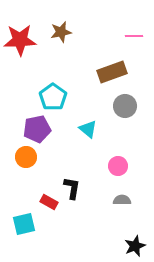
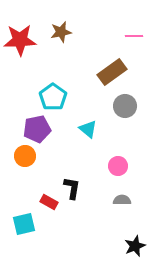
brown rectangle: rotated 16 degrees counterclockwise
orange circle: moved 1 px left, 1 px up
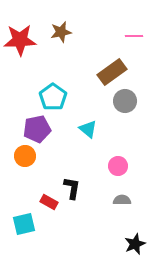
gray circle: moved 5 px up
black star: moved 2 px up
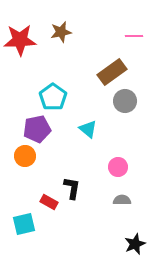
pink circle: moved 1 px down
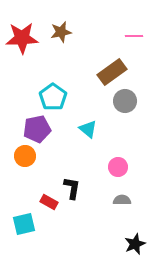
red star: moved 2 px right, 2 px up
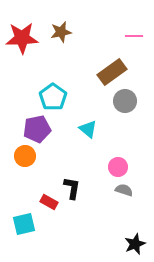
gray semicircle: moved 2 px right, 10 px up; rotated 18 degrees clockwise
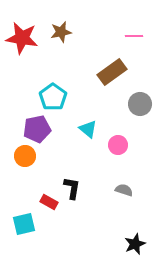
red star: rotated 12 degrees clockwise
gray circle: moved 15 px right, 3 px down
pink circle: moved 22 px up
